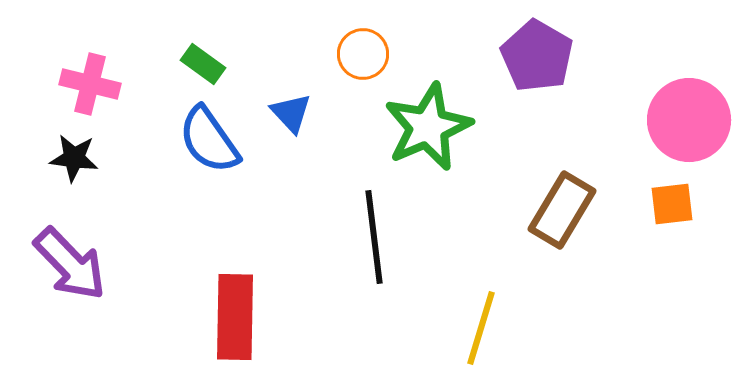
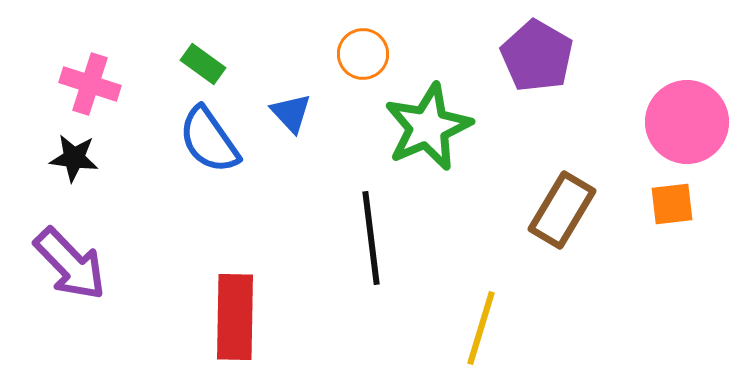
pink cross: rotated 4 degrees clockwise
pink circle: moved 2 px left, 2 px down
black line: moved 3 px left, 1 px down
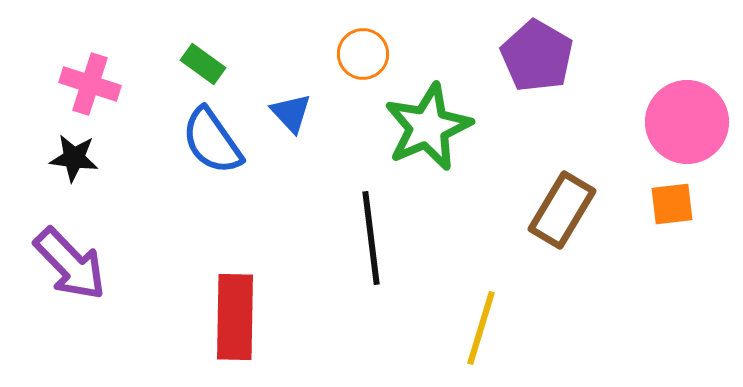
blue semicircle: moved 3 px right, 1 px down
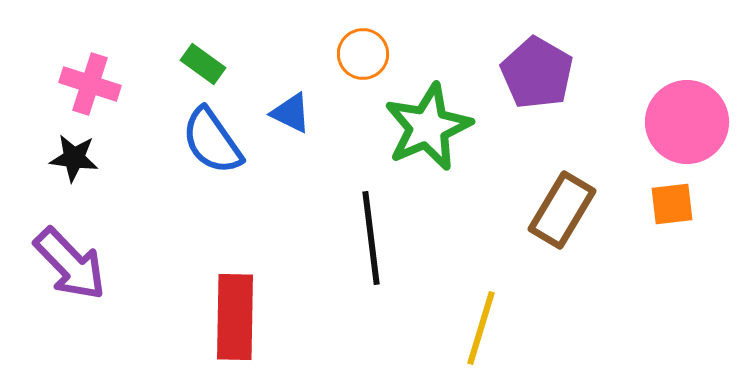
purple pentagon: moved 17 px down
blue triangle: rotated 21 degrees counterclockwise
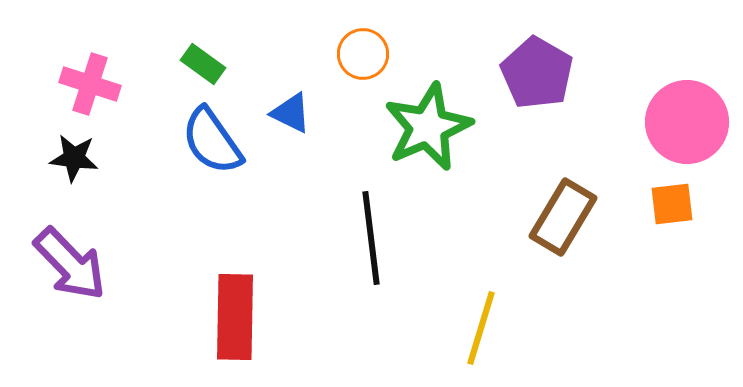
brown rectangle: moved 1 px right, 7 px down
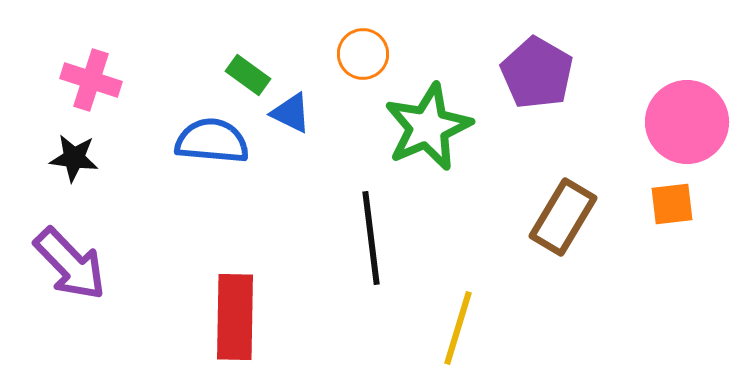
green rectangle: moved 45 px right, 11 px down
pink cross: moved 1 px right, 4 px up
blue semicircle: rotated 130 degrees clockwise
yellow line: moved 23 px left
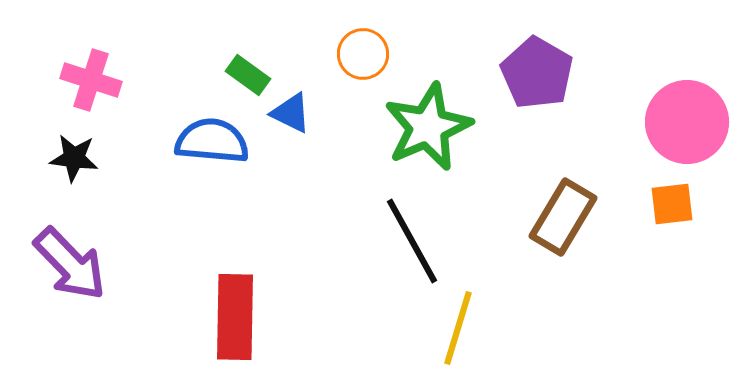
black line: moved 41 px right, 3 px down; rotated 22 degrees counterclockwise
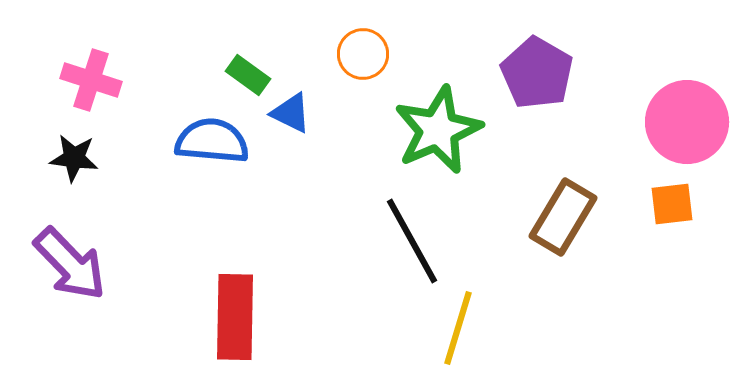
green star: moved 10 px right, 3 px down
